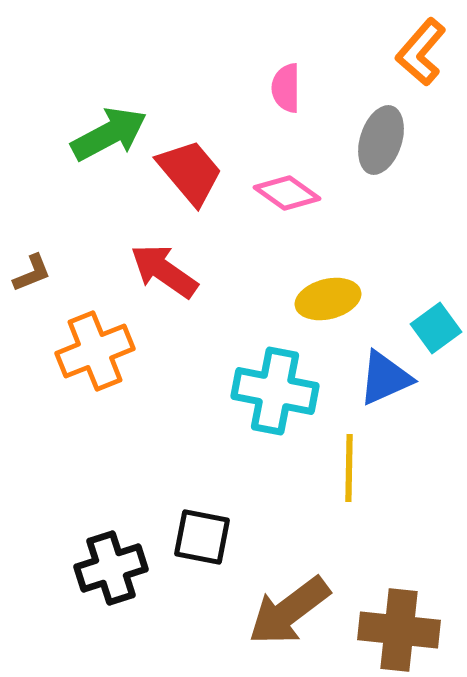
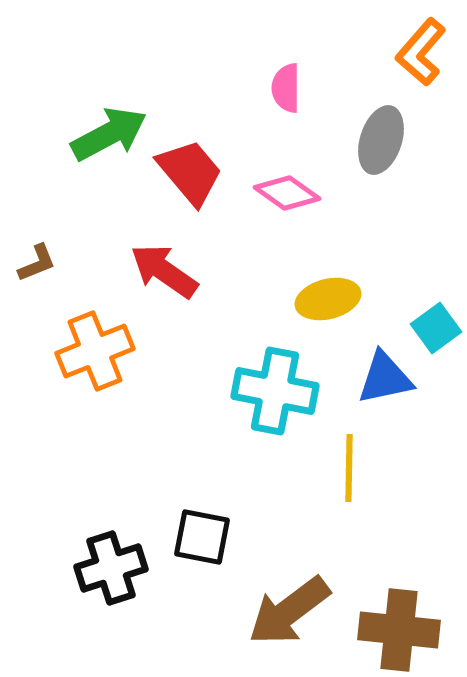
brown L-shape: moved 5 px right, 10 px up
blue triangle: rotated 12 degrees clockwise
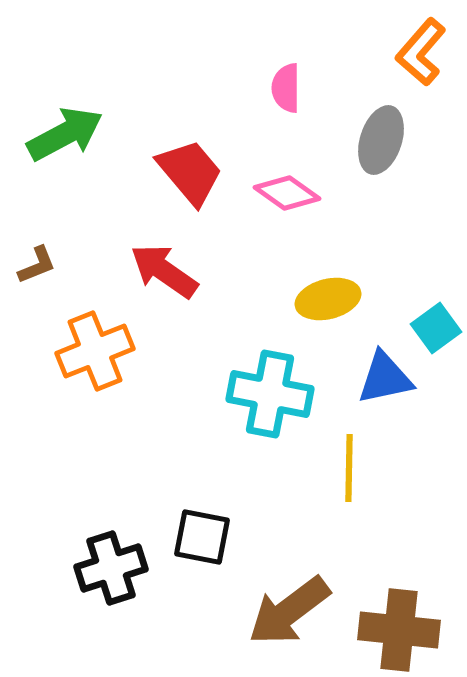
green arrow: moved 44 px left
brown L-shape: moved 2 px down
cyan cross: moved 5 px left, 3 px down
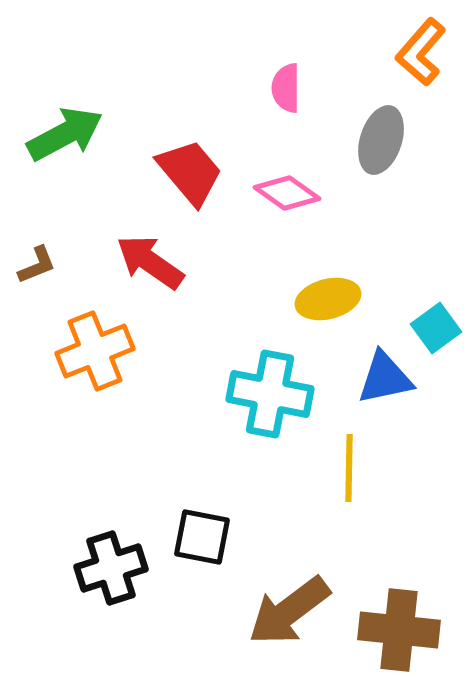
red arrow: moved 14 px left, 9 px up
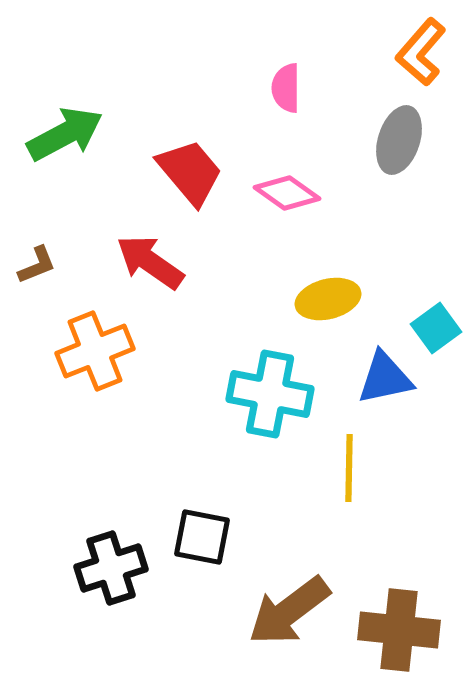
gray ellipse: moved 18 px right
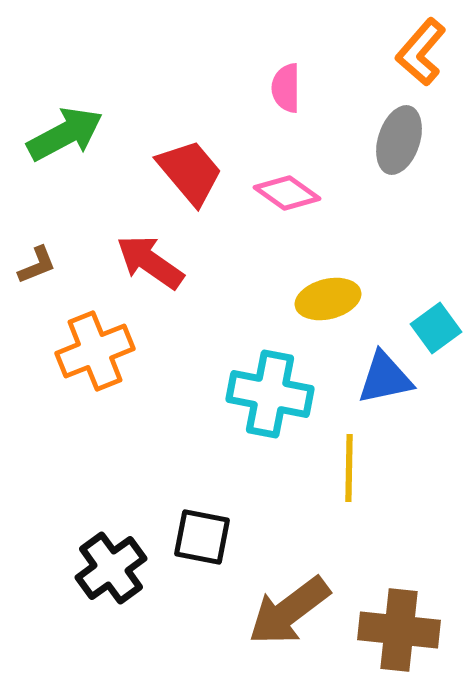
black cross: rotated 18 degrees counterclockwise
